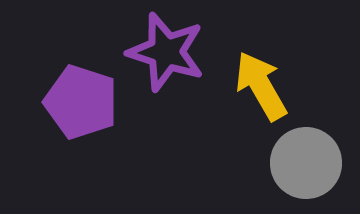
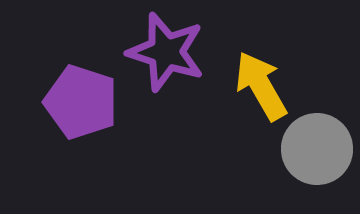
gray circle: moved 11 px right, 14 px up
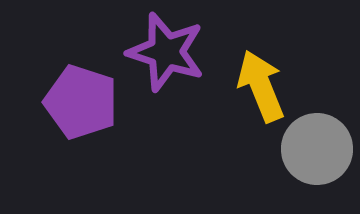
yellow arrow: rotated 8 degrees clockwise
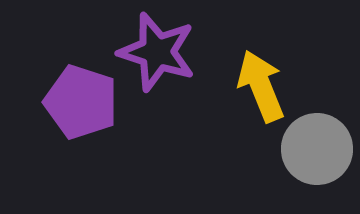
purple star: moved 9 px left
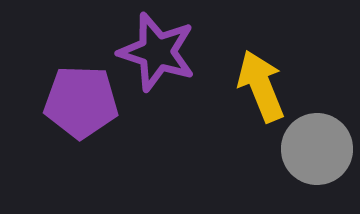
purple pentagon: rotated 16 degrees counterclockwise
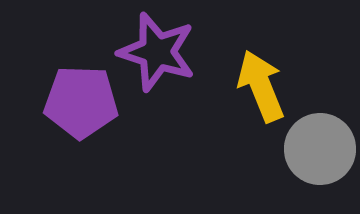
gray circle: moved 3 px right
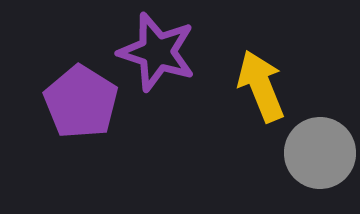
purple pentagon: rotated 30 degrees clockwise
gray circle: moved 4 px down
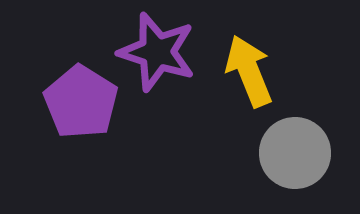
yellow arrow: moved 12 px left, 15 px up
gray circle: moved 25 px left
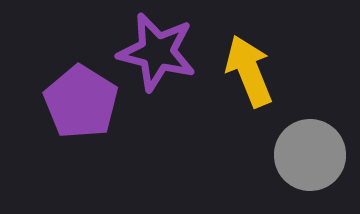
purple star: rotated 4 degrees counterclockwise
gray circle: moved 15 px right, 2 px down
